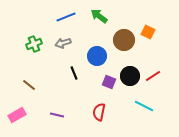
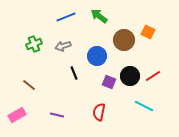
gray arrow: moved 3 px down
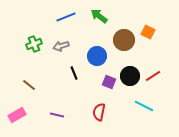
gray arrow: moved 2 px left
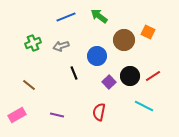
green cross: moved 1 px left, 1 px up
purple square: rotated 24 degrees clockwise
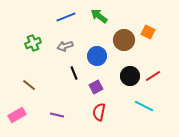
gray arrow: moved 4 px right
purple square: moved 13 px left, 5 px down; rotated 16 degrees clockwise
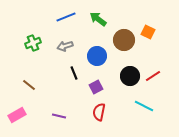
green arrow: moved 1 px left, 3 px down
purple line: moved 2 px right, 1 px down
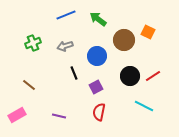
blue line: moved 2 px up
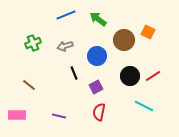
pink rectangle: rotated 30 degrees clockwise
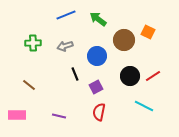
green cross: rotated 21 degrees clockwise
black line: moved 1 px right, 1 px down
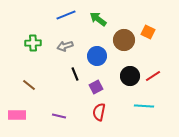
cyan line: rotated 24 degrees counterclockwise
